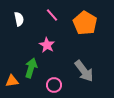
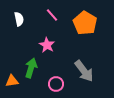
pink circle: moved 2 px right, 1 px up
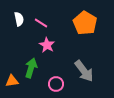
pink line: moved 11 px left, 8 px down; rotated 16 degrees counterclockwise
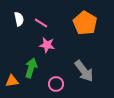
pink star: rotated 21 degrees counterclockwise
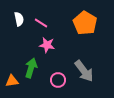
pink circle: moved 2 px right, 4 px up
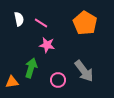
orange triangle: moved 1 px down
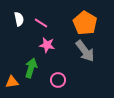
gray arrow: moved 1 px right, 20 px up
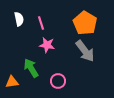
pink line: rotated 40 degrees clockwise
green arrow: rotated 48 degrees counterclockwise
pink circle: moved 1 px down
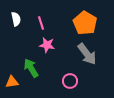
white semicircle: moved 3 px left
gray arrow: moved 2 px right, 3 px down
pink circle: moved 12 px right
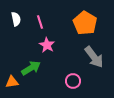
pink line: moved 1 px left, 1 px up
pink star: rotated 21 degrees clockwise
gray arrow: moved 7 px right, 3 px down
green arrow: rotated 90 degrees clockwise
pink circle: moved 3 px right
